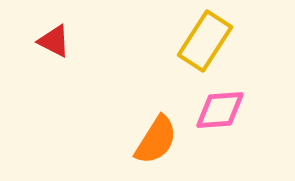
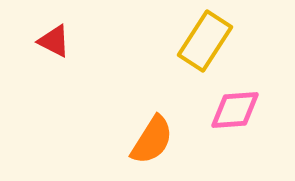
pink diamond: moved 15 px right
orange semicircle: moved 4 px left
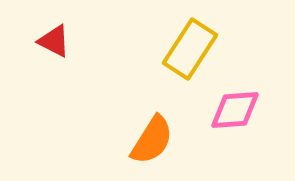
yellow rectangle: moved 15 px left, 8 px down
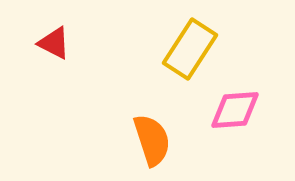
red triangle: moved 2 px down
orange semicircle: rotated 50 degrees counterclockwise
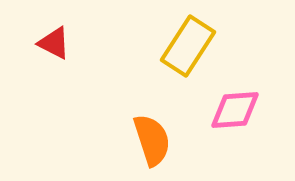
yellow rectangle: moved 2 px left, 3 px up
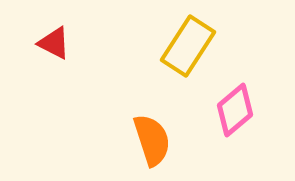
pink diamond: rotated 36 degrees counterclockwise
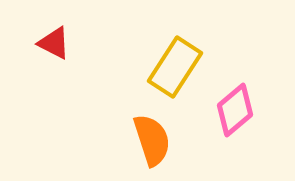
yellow rectangle: moved 13 px left, 21 px down
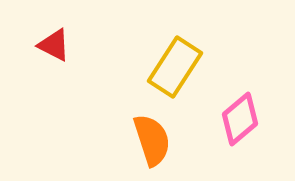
red triangle: moved 2 px down
pink diamond: moved 5 px right, 9 px down
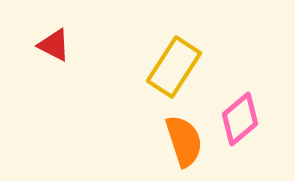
yellow rectangle: moved 1 px left
orange semicircle: moved 32 px right, 1 px down
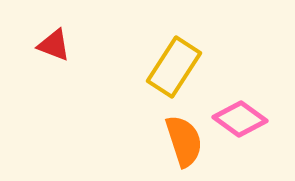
red triangle: rotated 6 degrees counterclockwise
pink diamond: rotated 76 degrees clockwise
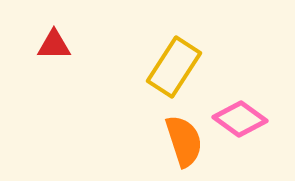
red triangle: rotated 21 degrees counterclockwise
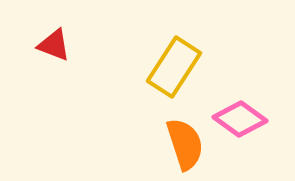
red triangle: rotated 21 degrees clockwise
orange semicircle: moved 1 px right, 3 px down
